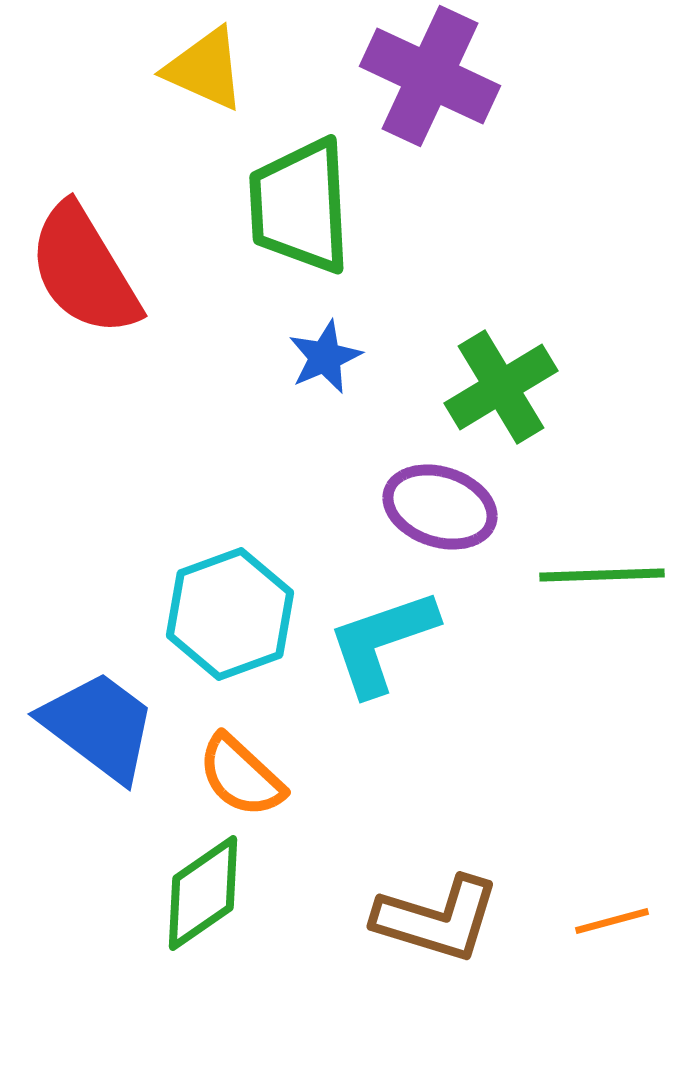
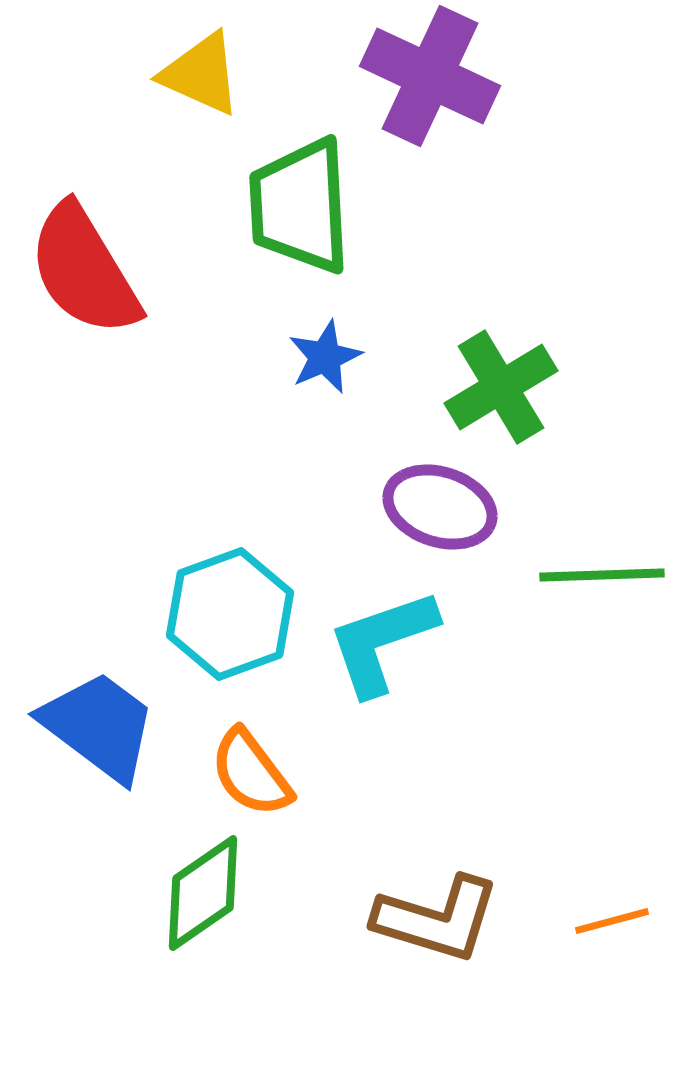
yellow triangle: moved 4 px left, 5 px down
orange semicircle: moved 10 px right, 3 px up; rotated 10 degrees clockwise
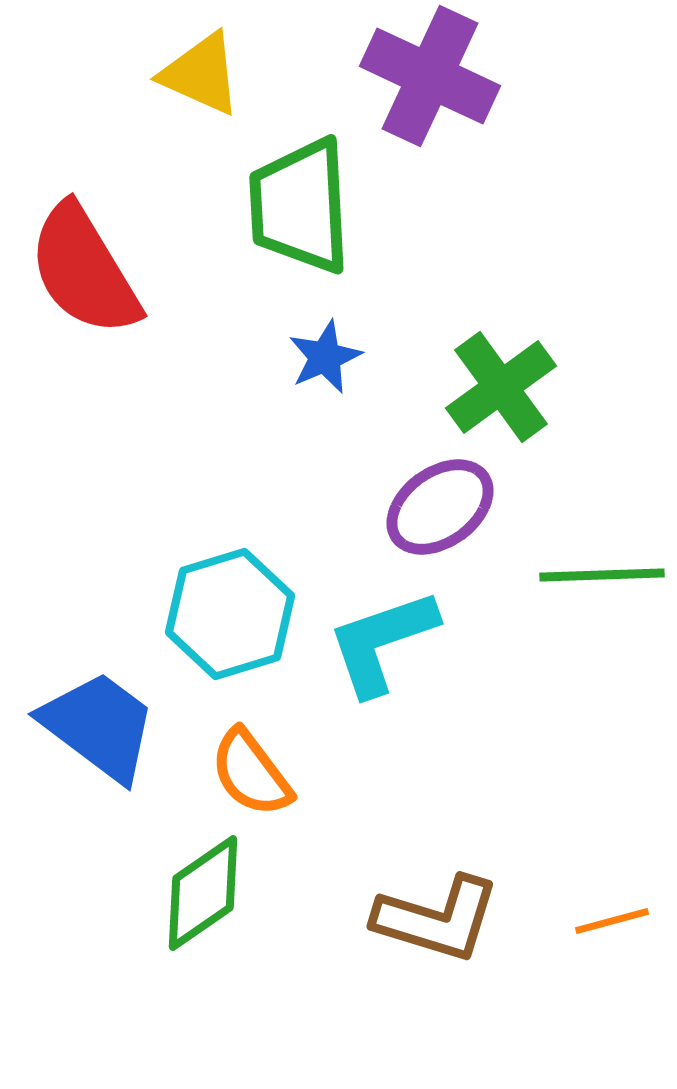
green cross: rotated 5 degrees counterclockwise
purple ellipse: rotated 54 degrees counterclockwise
cyan hexagon: rotated 3 degrees clockwise
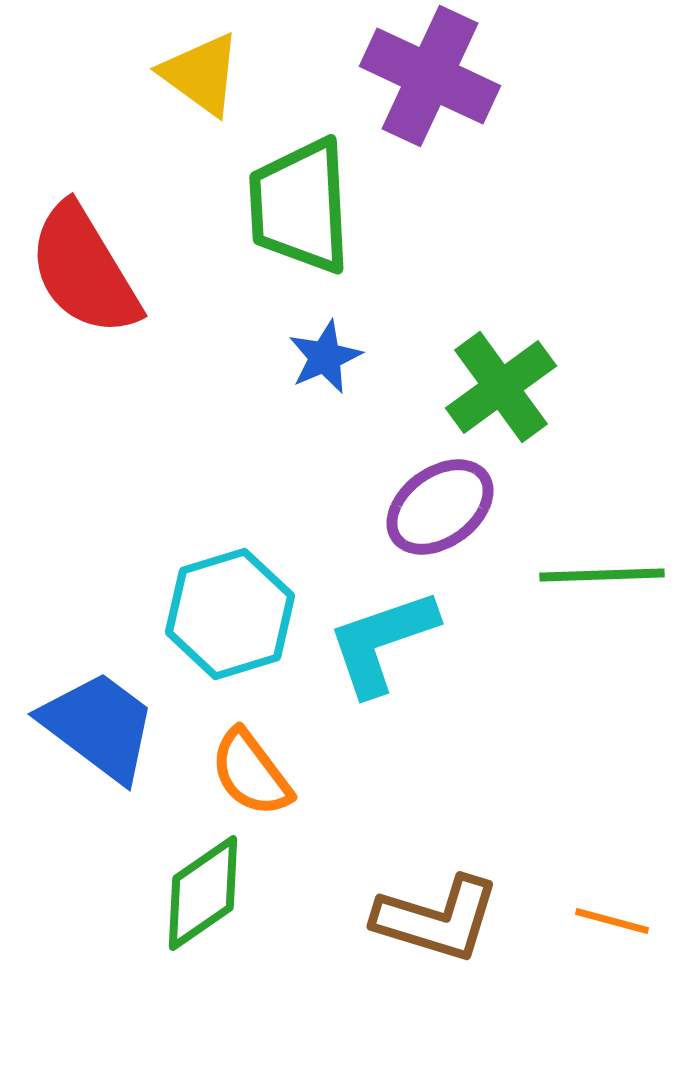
yellow triangle: rotated 12 degrees clockwise
orange line: rotated 30 degrees clockwise
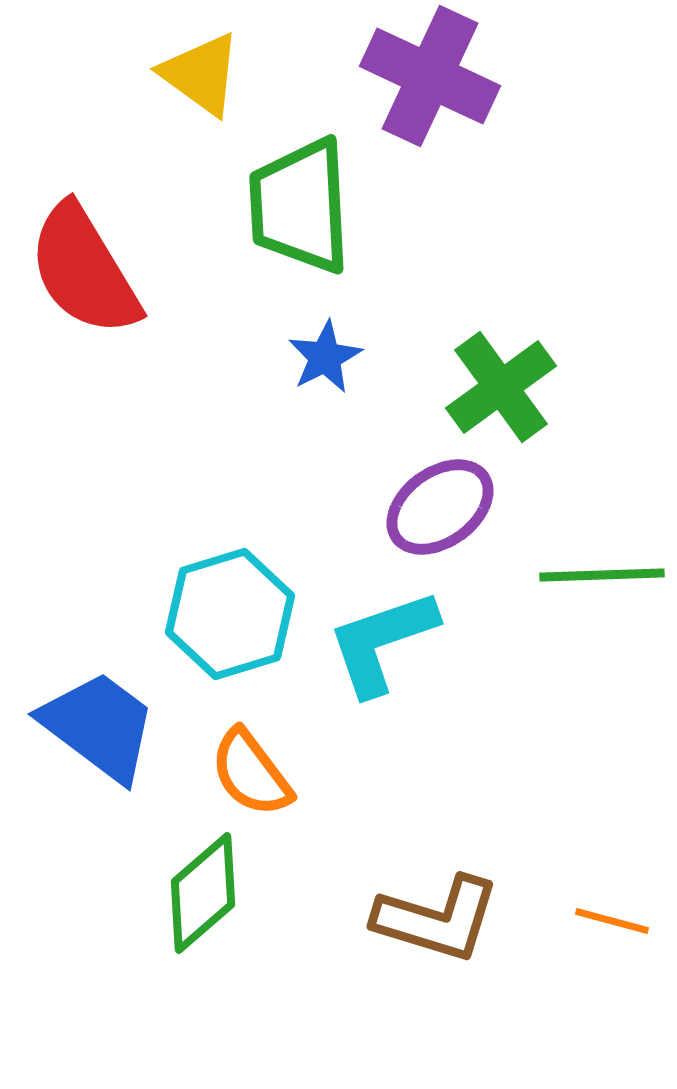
blue star: rotated 4 degrees counterclockwise
green diamond: rotated 6 degrees counterclockwise
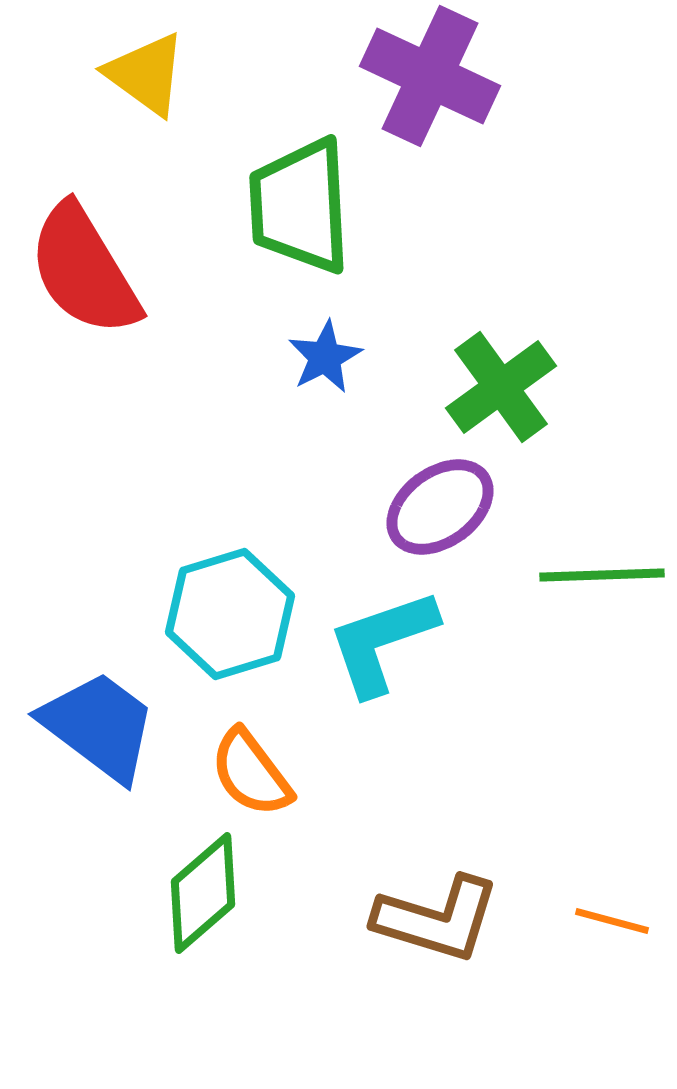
yellow triangle: moved 55 px left
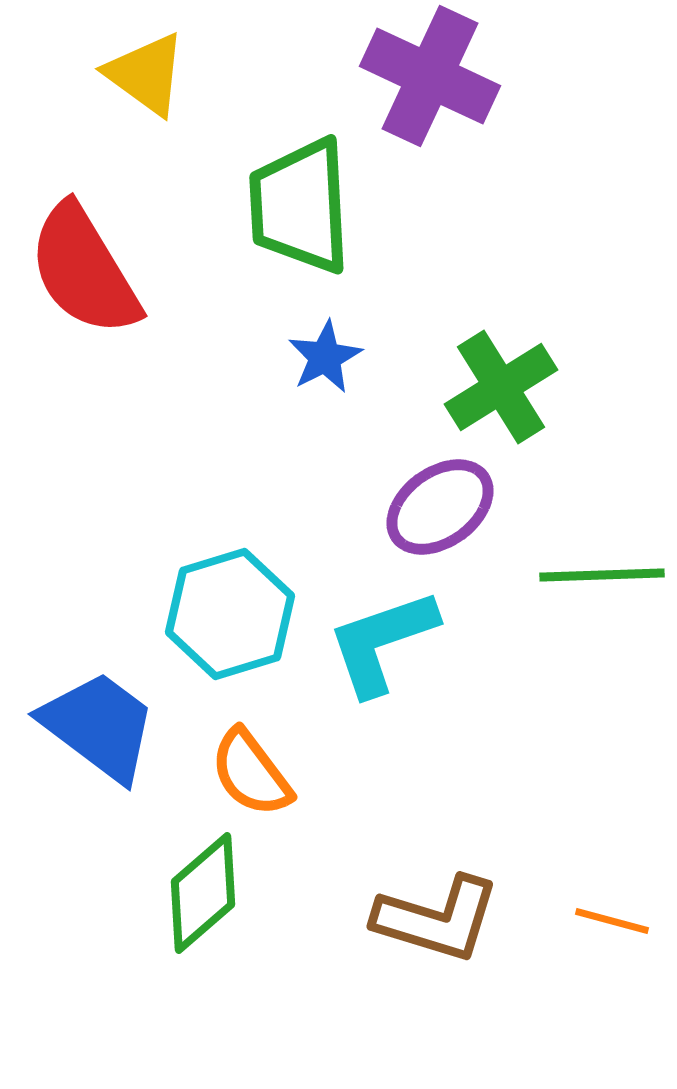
green cross: rotated 4 degrees clockwise
